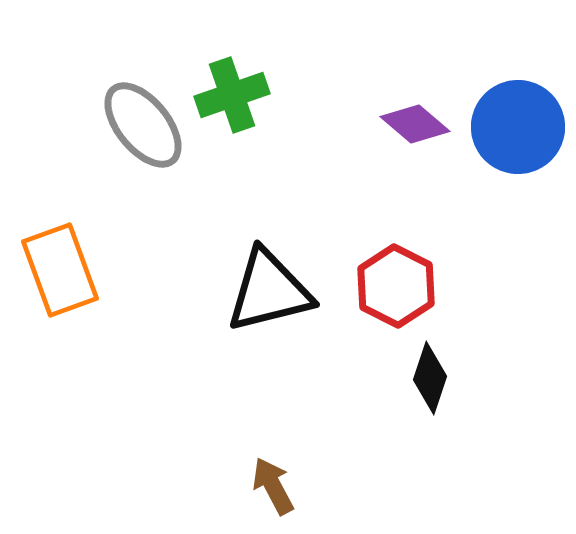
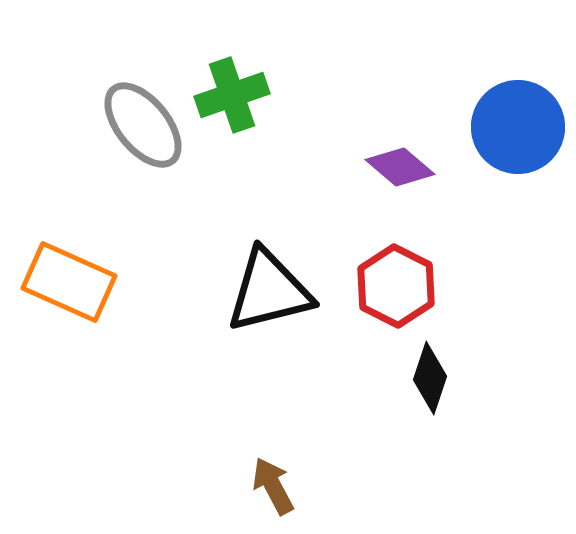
purple diamond: moved 15 px left, 43 px down
orange rectangle: moved 9 px right, 12 px down; rotated 46 degrees counterclockwise
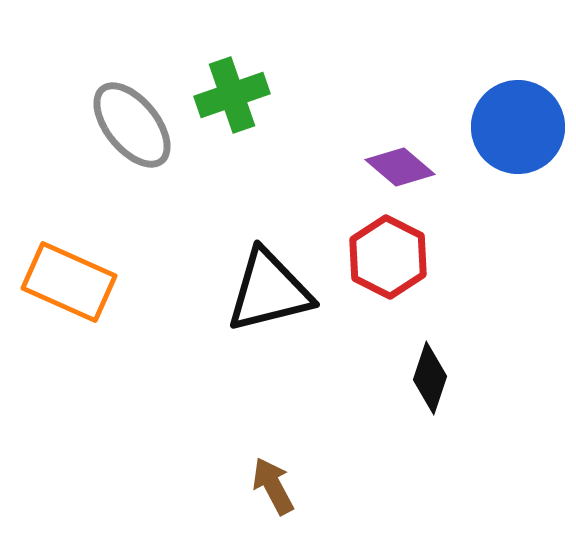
gray ellipse: moved 11 px left
red hexagon: moved 8 px left, 29 px up
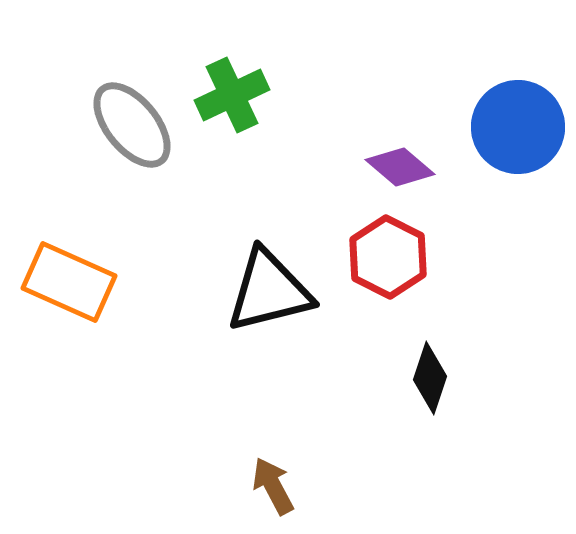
green cross: rotated 6 degrees counterclockwise
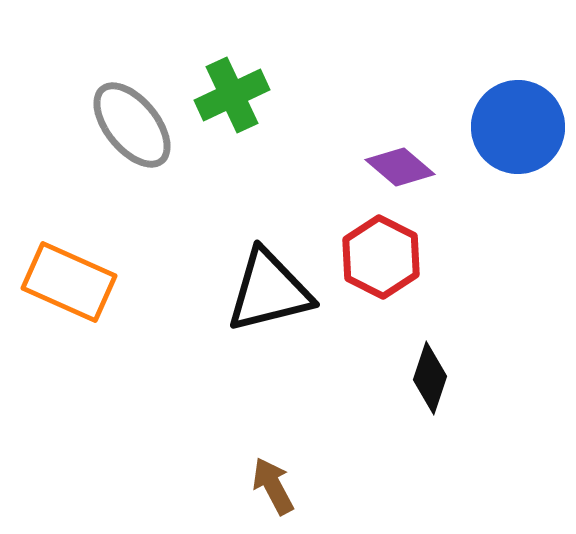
red hexagon: moved 7 px left
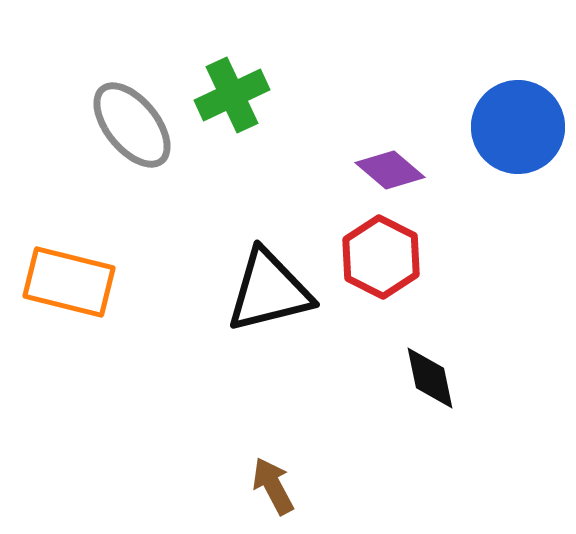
purple diamond: moved 10 px left, 3 px down
orange rectangle: rotated 10 degrees counterclockwise
black diamond: rotated 30 degrees counterclockwise
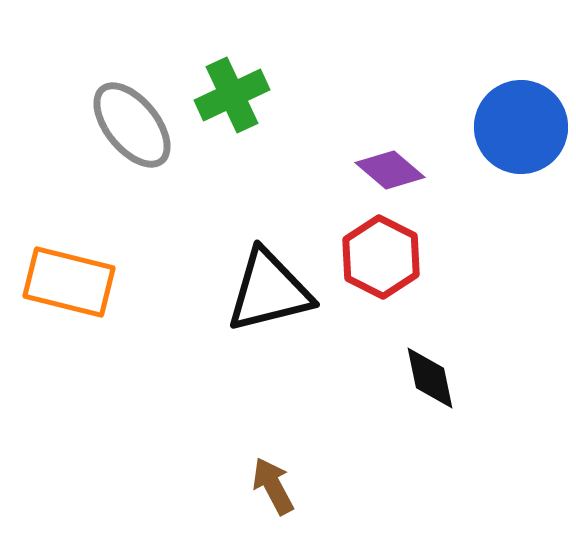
blue circle: moved 3 px right
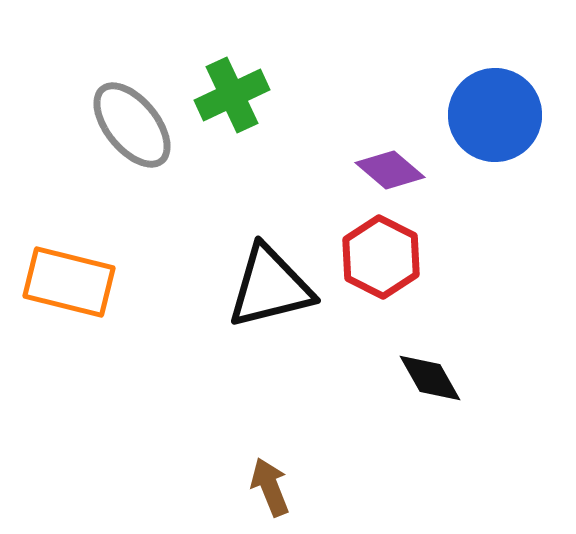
blue circle: moved 26 px left, 12 px up
black triangle: moved 1 px right, 4 px up
black diamond: rotated 18 degrees counterclockwise
brown arrow: moved 3 px left, 1 px down; rotated 6 degrees clockwise
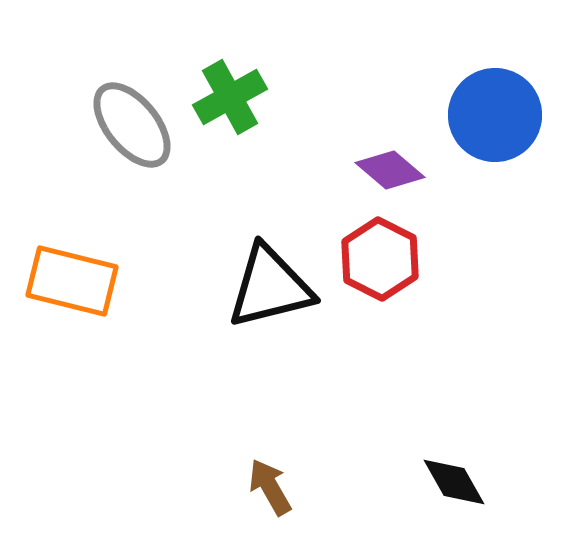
green cross: moved 2 px left, 2 px down; rotated 4 degrees counterclockwise
red hexagon: moved 1 px left, 2 px down
orange rectangle: moved 3 px right, 1 px up
black diamond: moved 24 px right, 104 px down
brown arrow: rotated 8 degrees counterclockwise
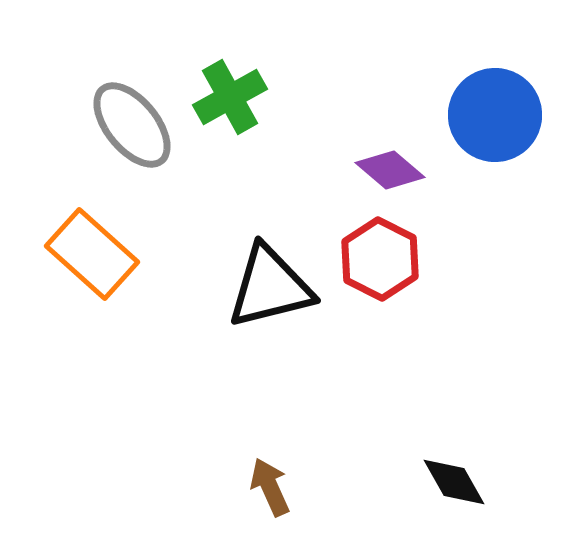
orange rectangle: moved 20 px right, 27 px up; rotated 28 degrees clockwise
brown arrow: rotated 6 degrees clockwise
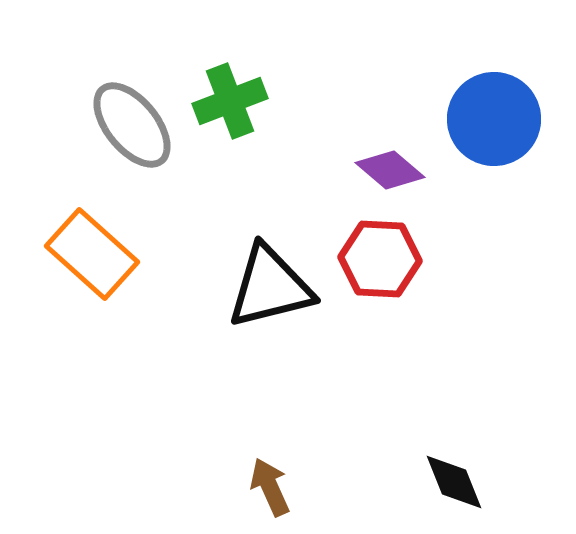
green cross: moved 4 px down; rotated 8 degrees clockwise
blue circle: moved 1 px left, 4 px down
red hexagon: rotated 24 degrees counterclockwise
black diamond: rotated 8 degrees clockwise
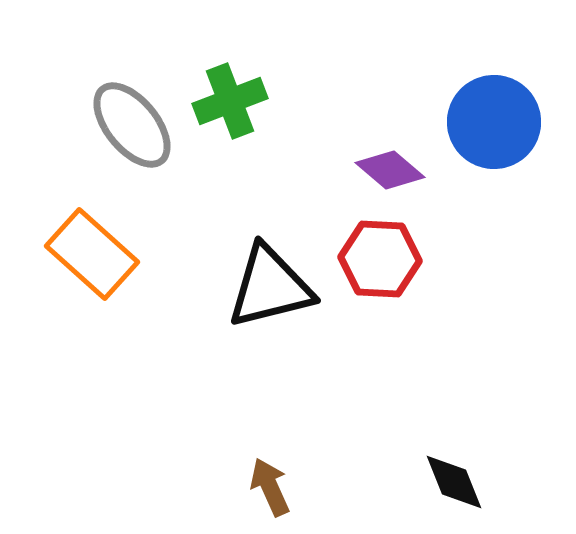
blue circle: moved 3 px down
